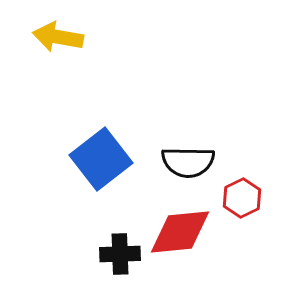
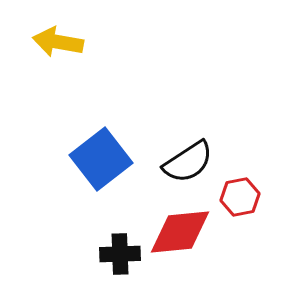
yellow arrow: moved 5 px down
black semicircle: rotated 34 degrees counterclockwise
red hexagon: moved 2 px left, 1 px up; rotated 15 degrees clockwise
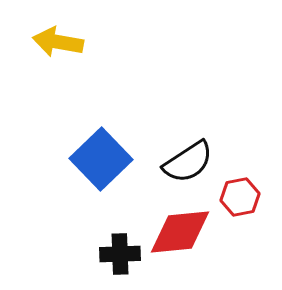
blue square: rotated 6 degrees counterclockwise
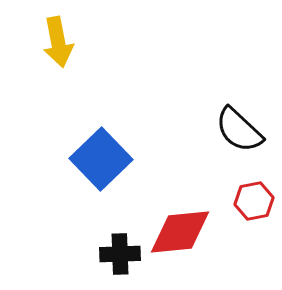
yellow arrow: rotated 111 degrees counterclockwise
black semicircle: moved 51 px right, 32 px up; rotated 76 degrees clockwise
red hexagon: moved 14 px right, 4 px down
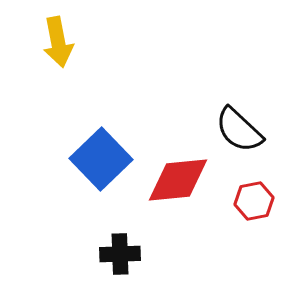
red diamond: moved 2 px left, 52 px up
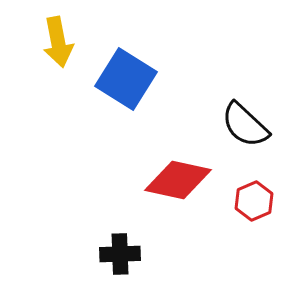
black semicircle: moved 6 px right, 5 px up
blue square: moved 25 px right, 80 px up; rotated 14 degrees counterclockwise
red diamond: rotated 18 degrees clockwise
red hexagon: rotated 12 degrees counterclockwise
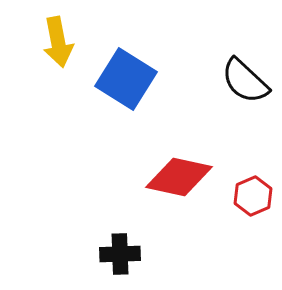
black semicircle: moved 44 px up
red diamond: moved 1 px right, 3 px up
red hexagon: moved 1 px left, 5 px up
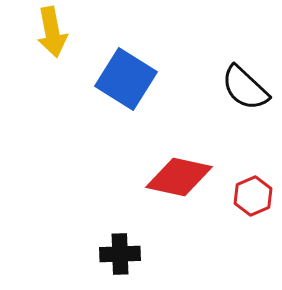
yellow arrow: moved 6 px left, 10 px up
black semicircle: moved 7 px down
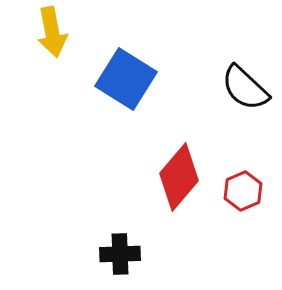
red diamond: rotated 62 degrees counterclockwise
red hexagon: moved 10 px left, 5 px up
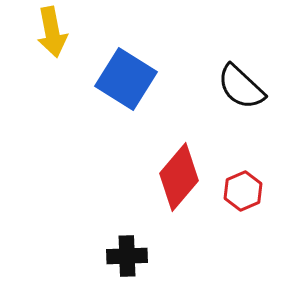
black semicircle: moved 4 px left, 1 px up
black cross: moved 7 px right, 2 px down
